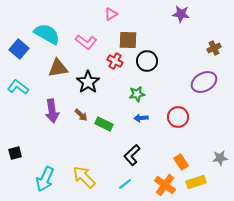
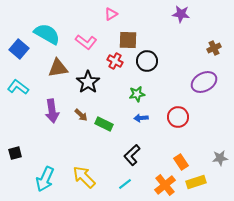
orange cross: rotated 15 degrees clockwise
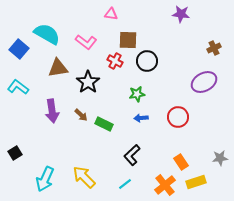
pink triangle: rotated 40 degrees clockwise
black square: rotated 16 degrees counterclockwise
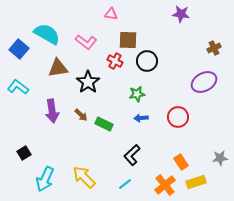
black square: moved 9 px right
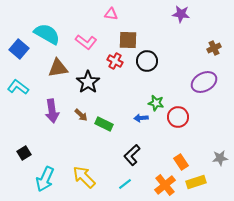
green star: moved 19 px right, 9 px down; rotated 21 degrees clockwise
